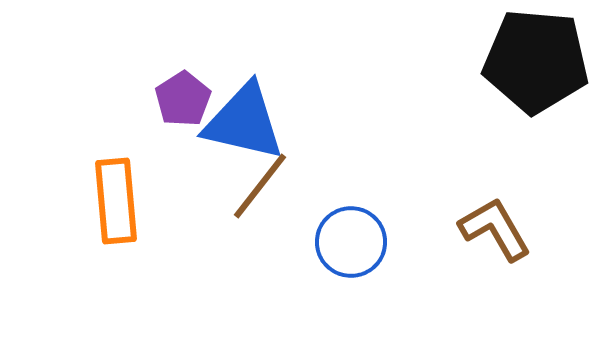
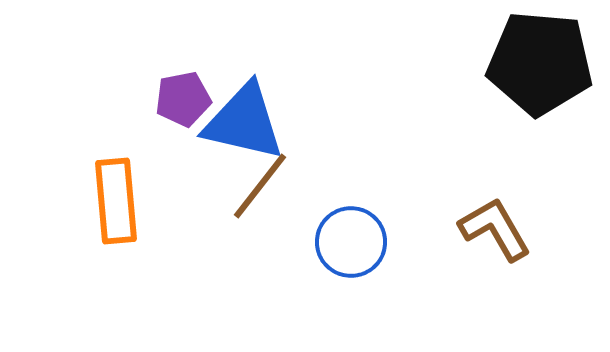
black pentagon: moved 4 px right, 2 px down
purple pentagon: rotated 22 degrees clockwise
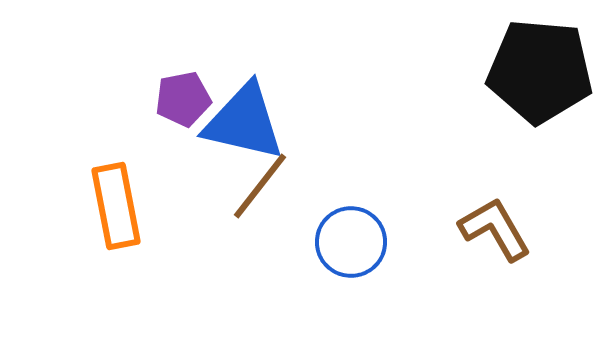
black pentagon: moved 8 px down
orange rectangle: moved 5 px down; rotated 6 degrees counterclockwise
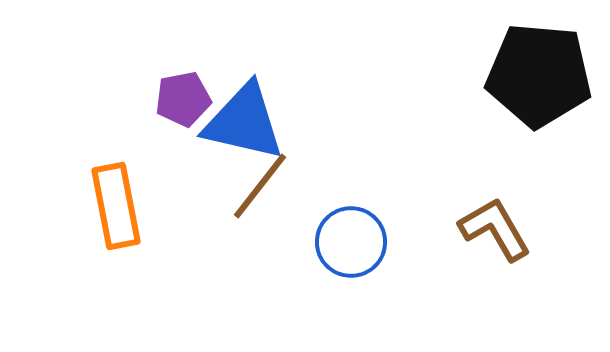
black pentagon: moved 1 px left, 4 px down
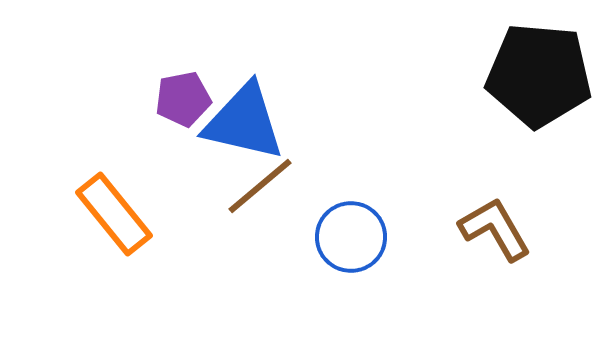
brown line: rotated 12 degrees clockwise
orange rectangle: moved 2 px left, 8 px down; rotated 28 degrees counterclockwise
blue circle: moved 5 px up
